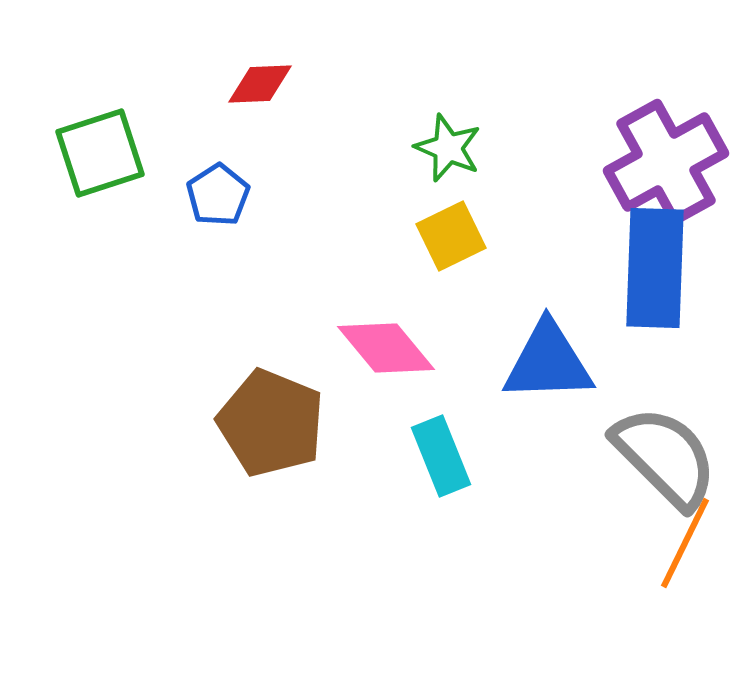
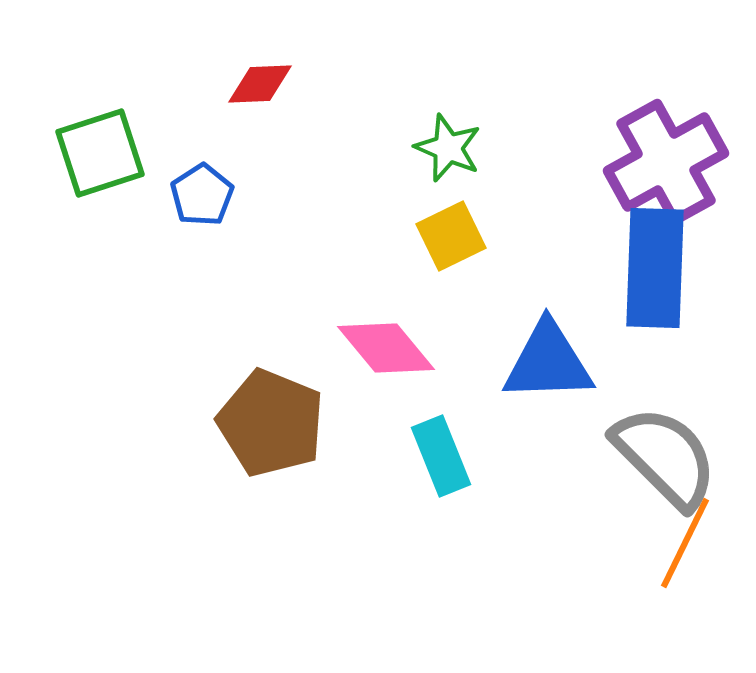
blue pentagon: moved 16 px left
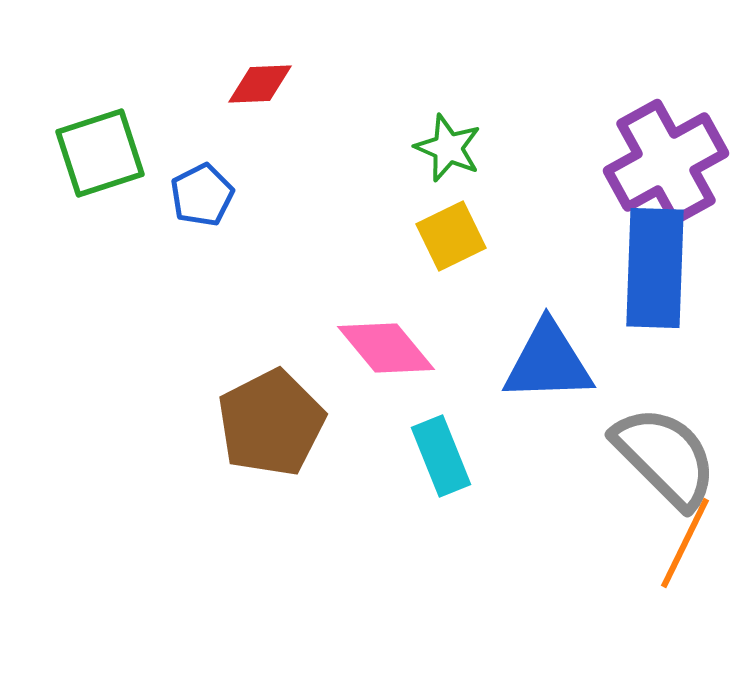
blue pentagon: rotated 6 degrees clockwise
brown pentagon: rotated 23 degrees clockwise
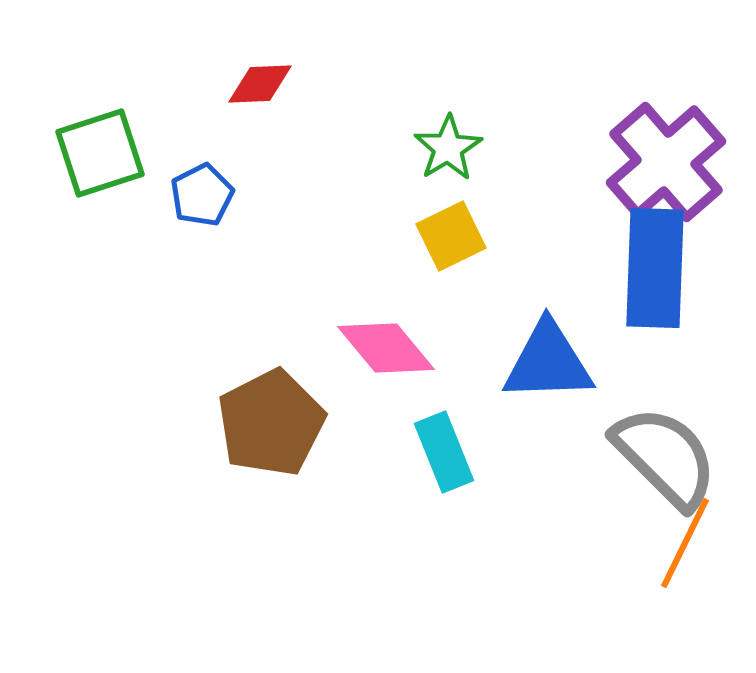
green star: rotated 18 degrees clockwise
purple cross: rotated 12 degrees counterclockwise
cyan rectangle: moved 3 px right, 4 px up
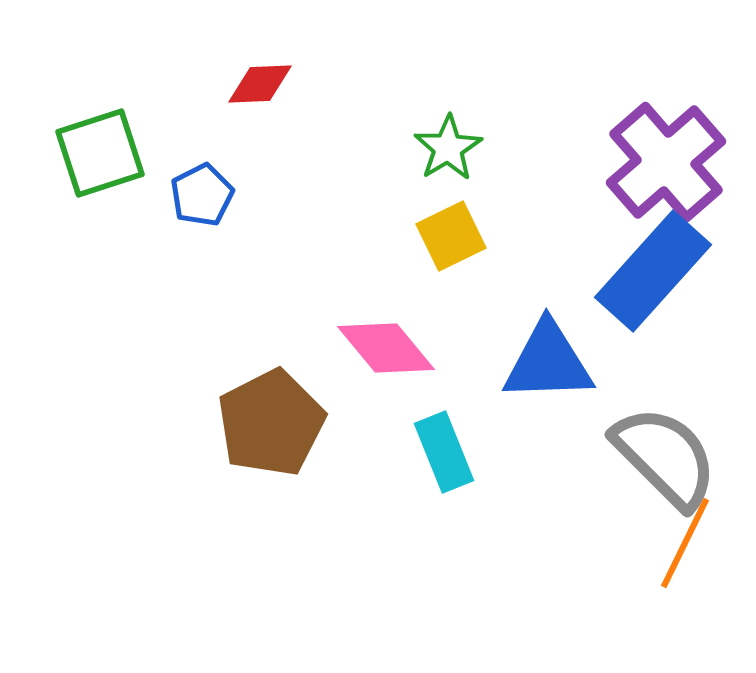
blue rectangle: moved 2 px left, 3 px down; rotated 40 degrees clockwise
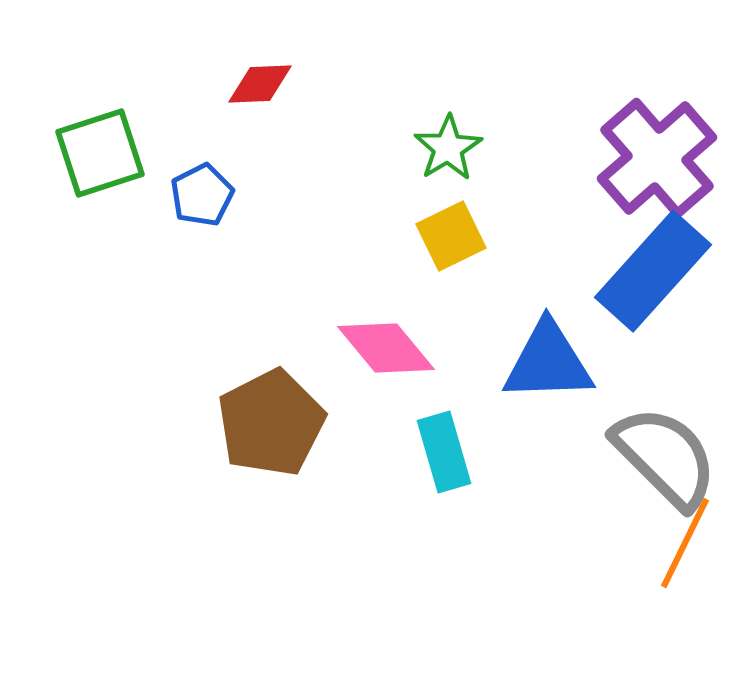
purple cross: moved 9 px left, 4 px up
cyan rectangle: rotated 6 degrees clockwise
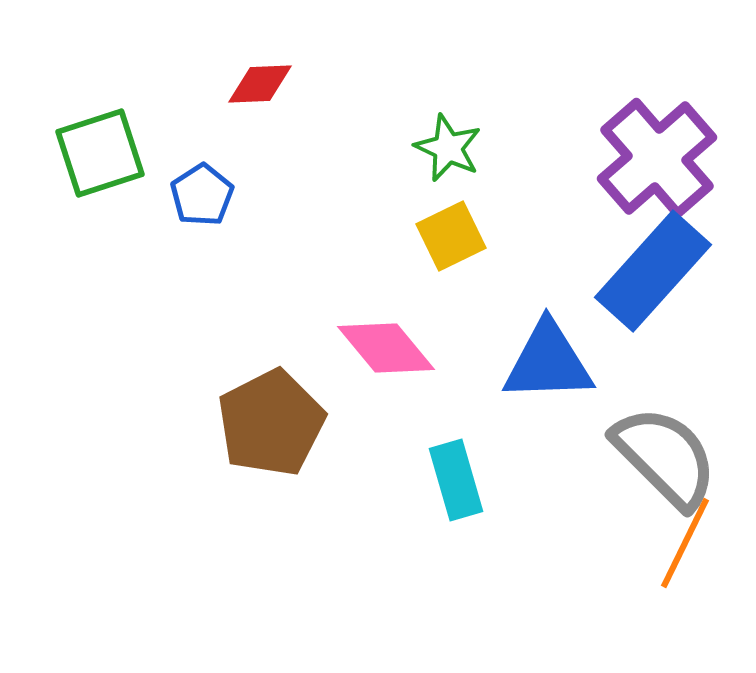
green star: rotated 16 degrees counterclockwise
blue pentagon: rotated 6 degrees counterclockwise
cyan rectangle: moved 12 px right, 28 px down
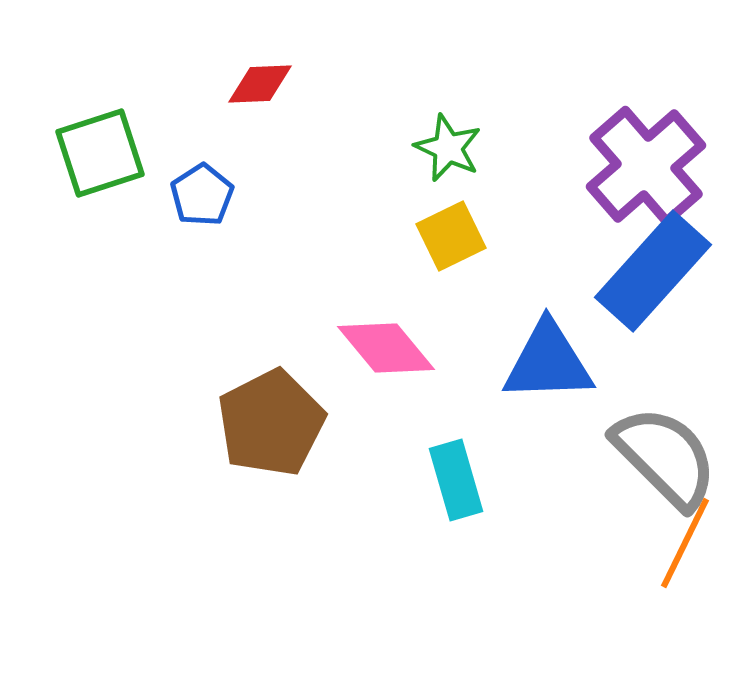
purple cross: moved 11 px left, 8 px down
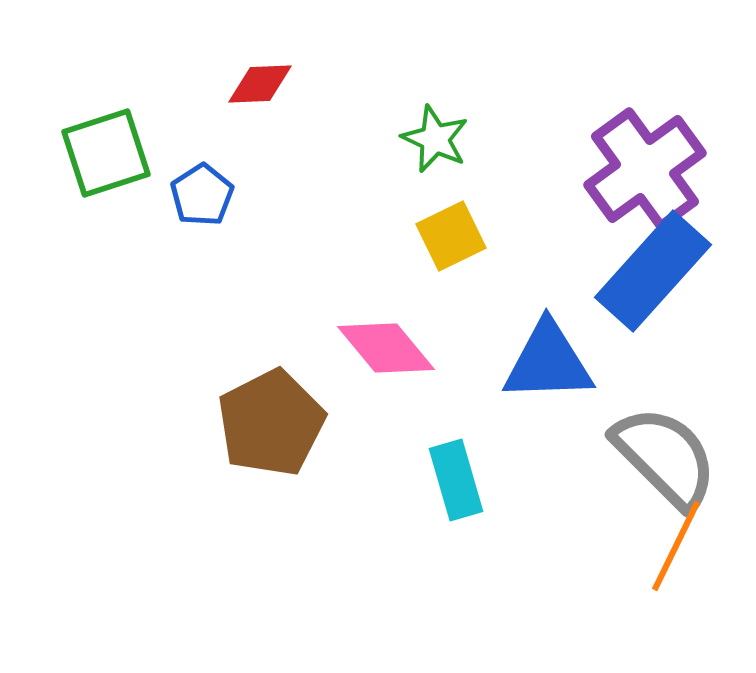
green star: moved 13 px left, 9 px up
green square: moved 6 px right
purple cross: moved 1 px left, 3 px down; rotated 5 degrees clockwise
orange line: moved 9 px left, 3 px down
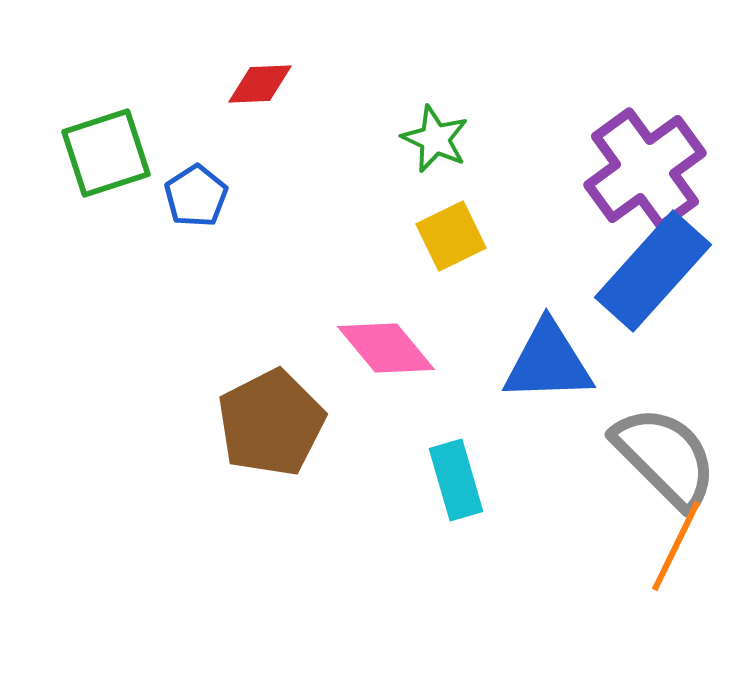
blue pentagon: moved 6 px left, 1 px down
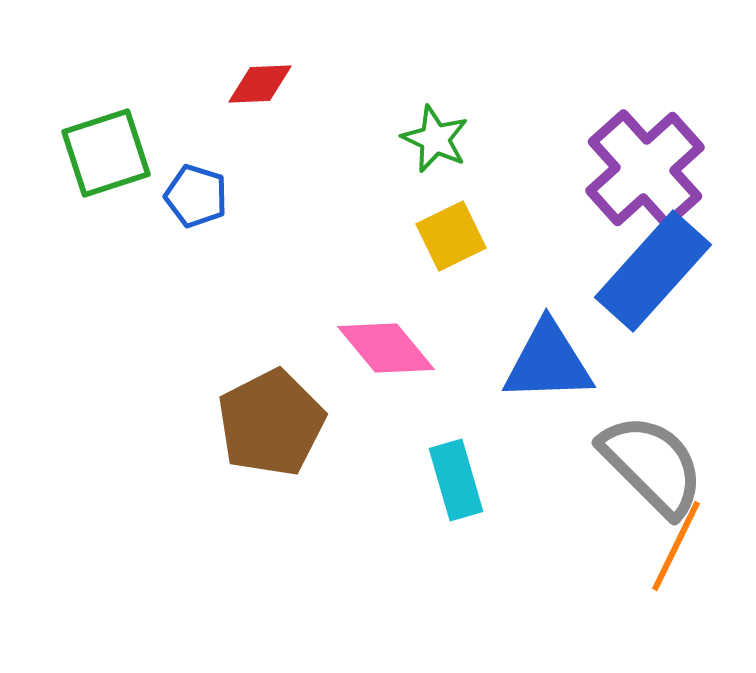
purple cross: rotated 6 degrees counterclockwise
blue pentagon: rotated 22 degrees counterclockwise
gray semicircle: moved 13 px left, 8 px down
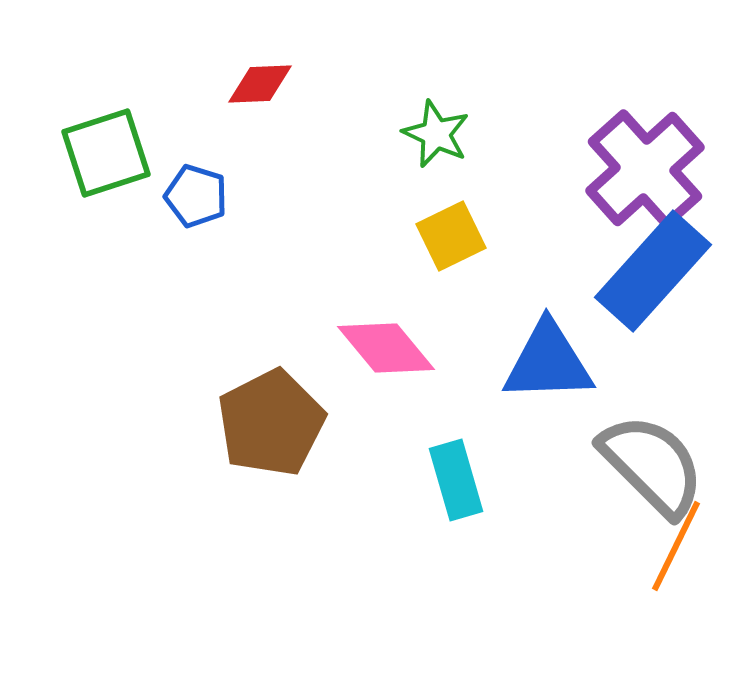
green star: moved 1 px right, 5 px up
